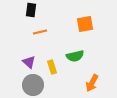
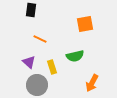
orange line: moved 7 px down; rotated 40 degrees clockwise
gray circle: moved 4 px right
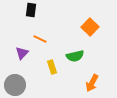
orange square: moved 5 px right, 3 px down; rotated 36 degrees counterclockwise
purple triangle: moved 7 px left, 9 px up; rotated 32 degrees clockwise
gray circle: moved 22 px left
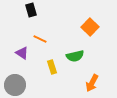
black rectangle: rotated 24 degrees counterclockwise
purple triangle: rotated 40 degrees counterclockwise
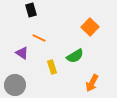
orange line: moved 1 px left, 1 px up
green semicircle: rotated 18 degrees counterclockwise
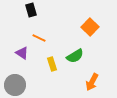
yellow rectangle: moved 3 px up
orange arrow: moved 1 px up
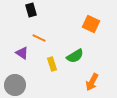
orange square: moved 1 px right, 3 px up; rotated 18 degrees counterclockwise
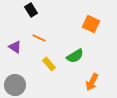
black rectangle: rotated 16 degrees counterclockwise
purple triangle: moved 7 px left, 6 px up
yellow rectangle: moved 3 px left; rotated 24 degrees counterclockwise
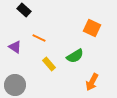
black rectangle: moved 7 px left; rotated 16 degrees counterclockwise
orange square: moved 1 px right, 4 px down
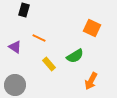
black rectangle: rotated 64 degrees clockwise
orange arrow: moved 1 px left, 1 px up
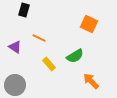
orange square: moved 3 px left, 4 px up
orange arrow: rotated 108 degrees clockwise
